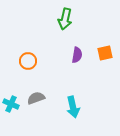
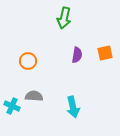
green arrow: moved 1 px left, 1 px up
gray semicircle: moved 2 px left, 2 px up; rotated 24 degrees clockwise
cyan cross: moved 1 px right, 2 px down
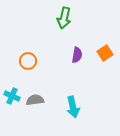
orange square: rotated 21 degrees counterclockwise
gray semicircle: moved 1 px right, 4 px down; rotated 12 degrees counterclockwise
cyan cross: moved 10 px up
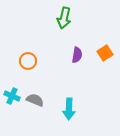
gray semicircle: rotated 30 degrees clockwise
cyan arrow: moved 4 px left, 2 px down; rotated 15 degrees clockwise
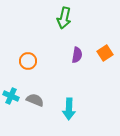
cyan cross: moved 1 px left
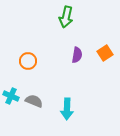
green arrow: moved 2 px right, 1 px up
gray semicircle: moved 1 px left, 1 px down
cyan arrow: moved 2 px left
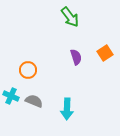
green arrow: moved 4 px right; rotated 50 degrees counterclockwise
purple semicircle: moved 1 px left, 2 px down; rotated 28 degrees counterclockwise
orange circle: moved 9 px down
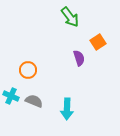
orange square: moved 7 px left, 11 px up
purple semicircle: moved 3 px right, 1 px down
